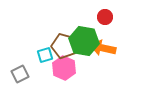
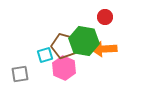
orange arrow: moved 1 px right, 1 px down; rotated 15 degrees counterclockwise
gray square: rotated 18 degrees clockwise
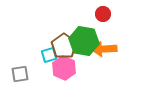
red circle: moved 2 px left, 3 px up
brown pentagon: rotated 20 degrees clockwise
cyan square: moved 4 px right
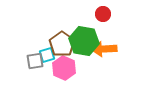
brown pentagon: moved 2 px left, 2 px up
cyan square: moved 2 px left
gray square: moved 15 px right, 13 px up
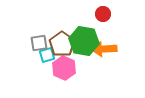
gray square: moved 4 px right, 18 px up
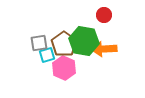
red circle: moved 1 px right, 1 px down
brown pentagon: moved 2 px right
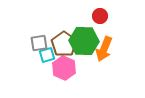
red circle: moved 4 px left, 1 px down
green hexagon: rotated 8 degrees counterclockwise
orange arrow: rotated 65 degrees counterclockwise
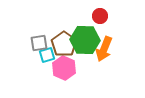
green hexagon: moved 1 px right, 1 px up
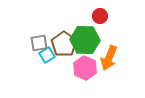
orange arrow: moved 5 px right, 9 px down
cyan square: rotated 14 degrees counterclockwise
pink hexagon: moved 21 px right
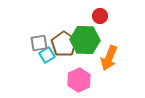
pink hexagon: moved 6 px left, 12 px down; rotated 10 degrees clockwise
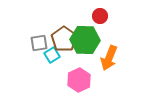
brown pentagon: moved 5 px up
cyan square: moved 5 px right
